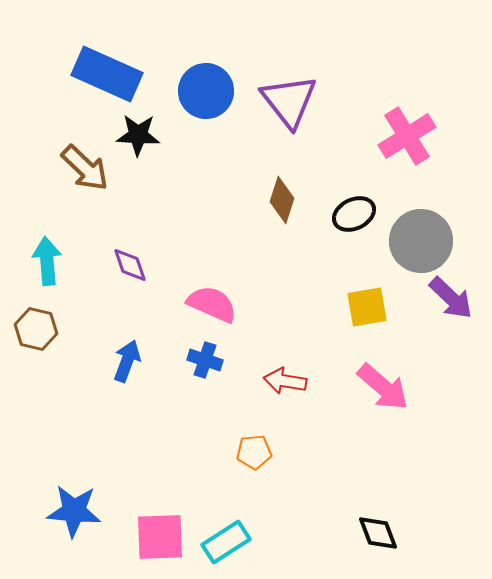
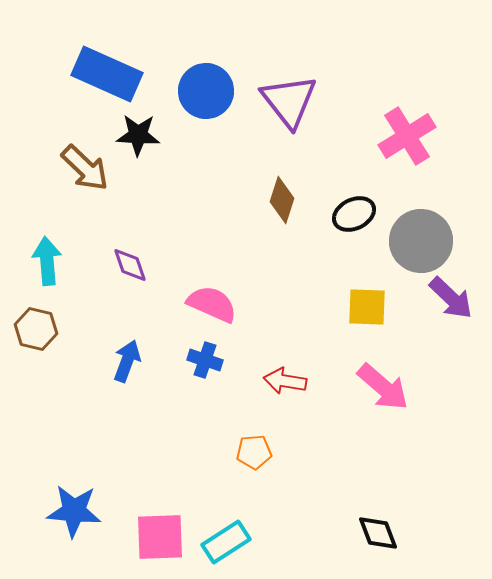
yellow square: rotated 12 degrees clockwise
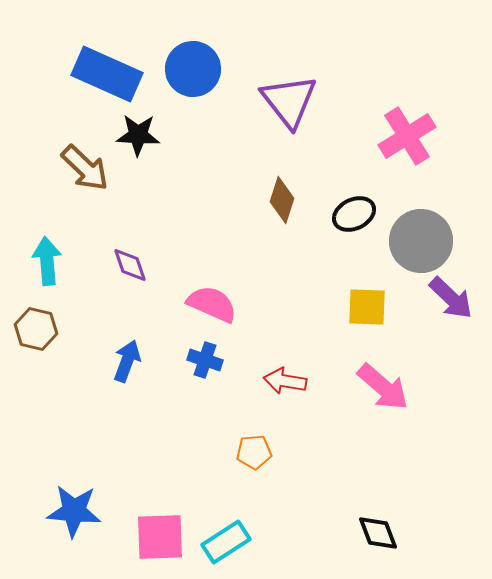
blue circle: moved 13 px left, 22 px up
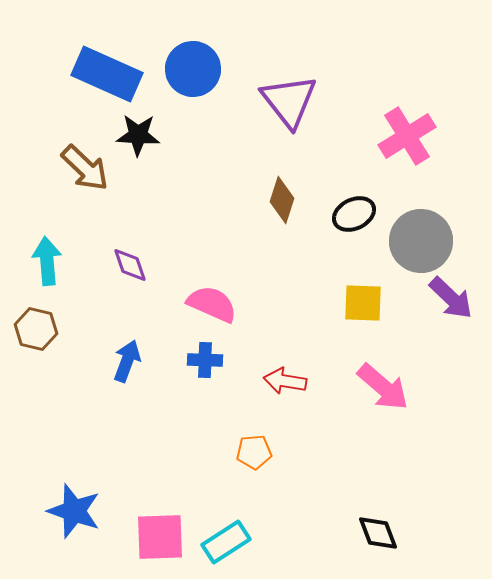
yellow square: moved 4 px left, 4 px up
blue cross: rotated 16 degrees counterclockwise
blue star: rotated 14 degrees clockwise
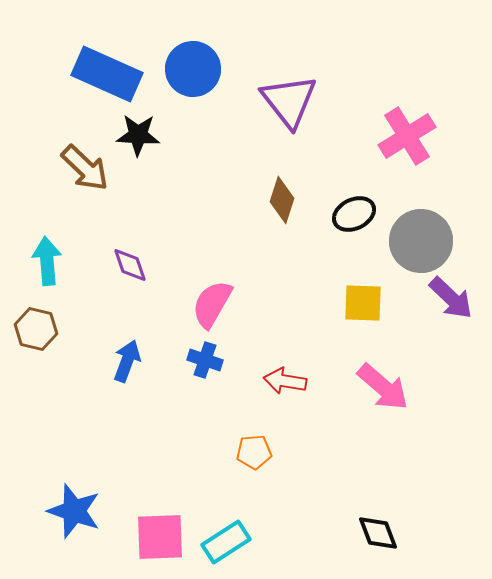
pink semicircle: rotated 84 degrees counterclockwise
blue cross: rotated 16 degrees clockwise
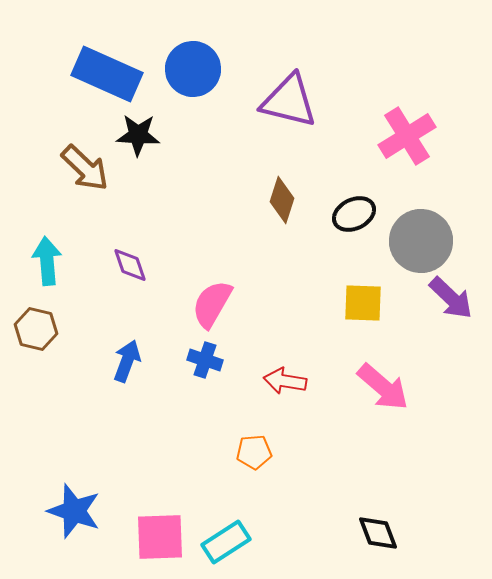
purple triangle: rotated 38 degrees counterclockwise
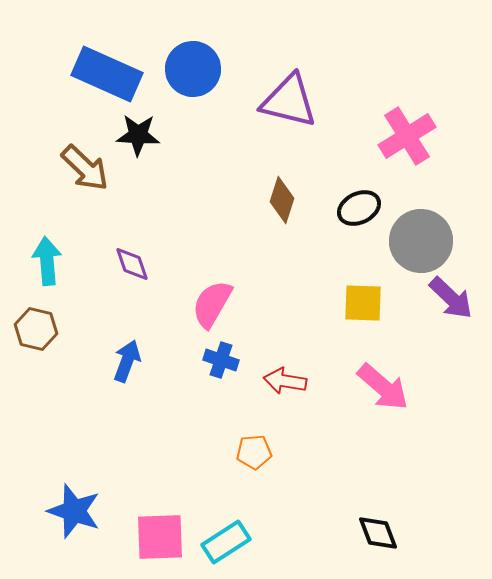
black ellipse: moved 5 px right, 6 px up
purple diamond: moved 2 px right, 1 px up
blue cross: moved 16 px right
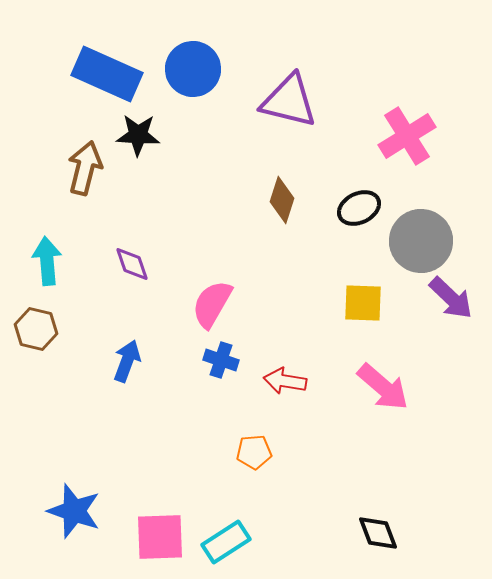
brown arrow: rotated 120 degrees counterclockwise
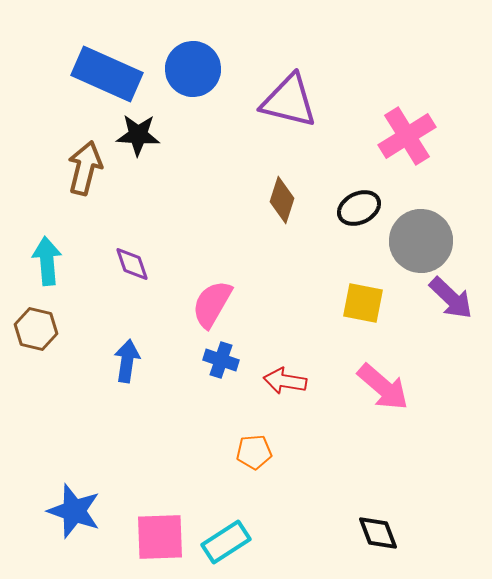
yellow square: rotated 9 degrees clockwise
blue arrow: rotated 12 degrees counterclockwise
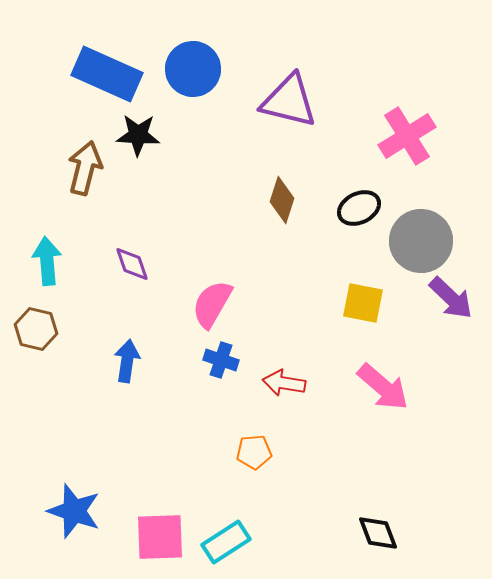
red arrow: moved 1 px left, 2 px down
